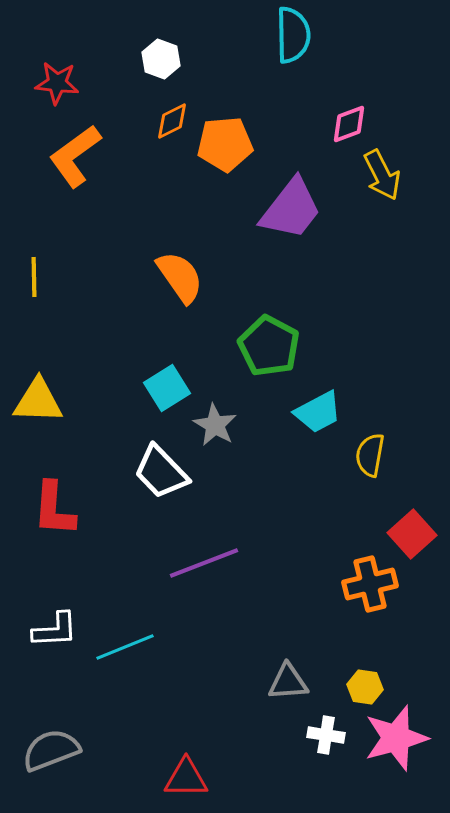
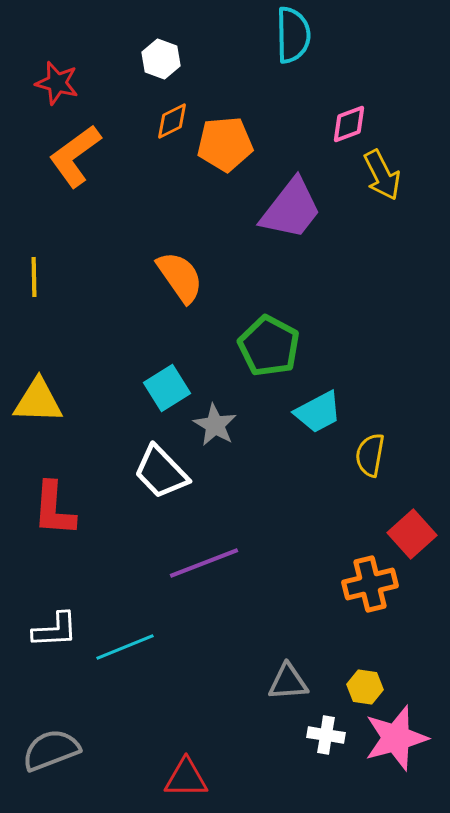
red star: rotated 9 degrees clockwise
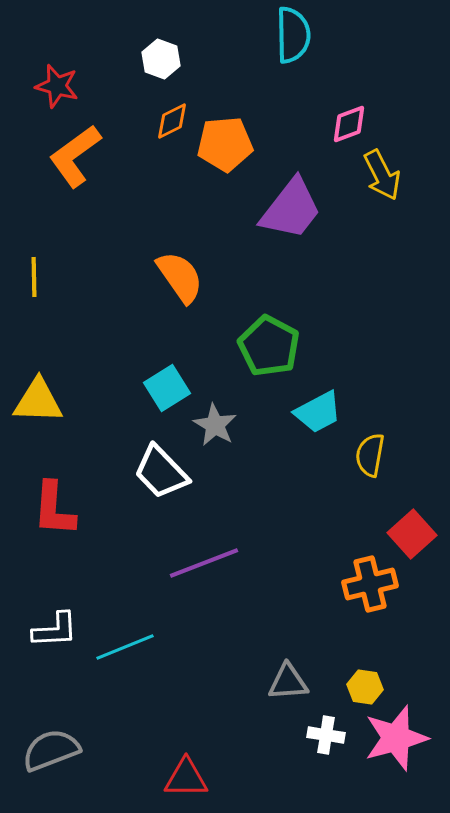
red star: moved 3 px down
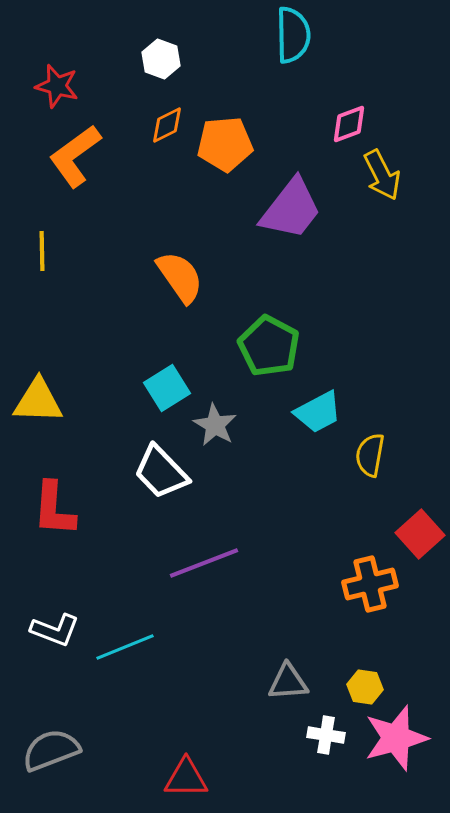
orange diamond: moved 5 px left, 4 px down
yellow line: moved 8 px right, 26 px up
red square: moved 8 px right
white L-shape: rotated 24 degrees clockwise
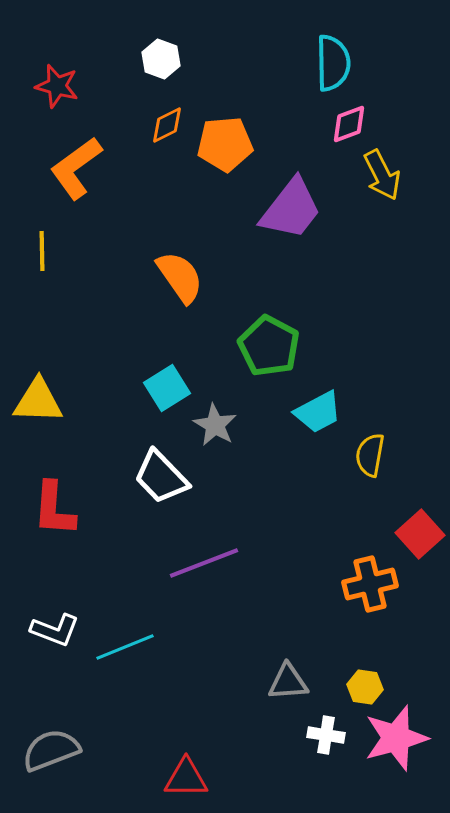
cyan semicircle: moved 40 px right, 28 px down
orange L-shape: moved 1 px right, 12 px down
white trapezoid: moved 5 px down
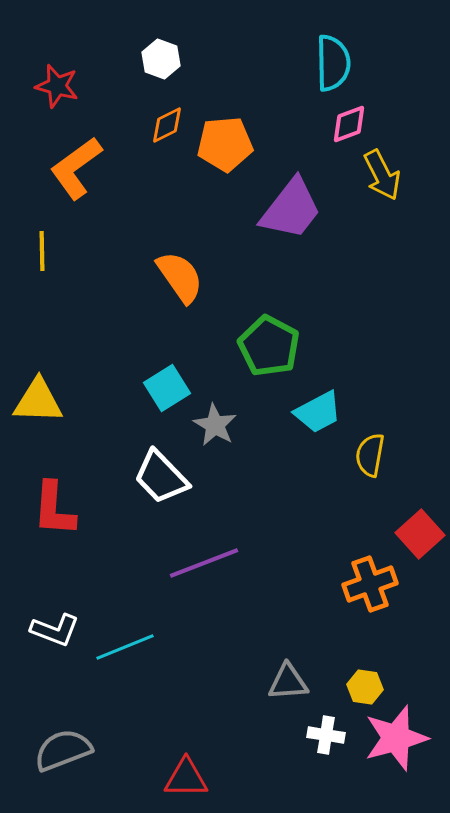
orange cross: rotated 6 degrees counterclockwise
gray semicircle: moved 12 px right
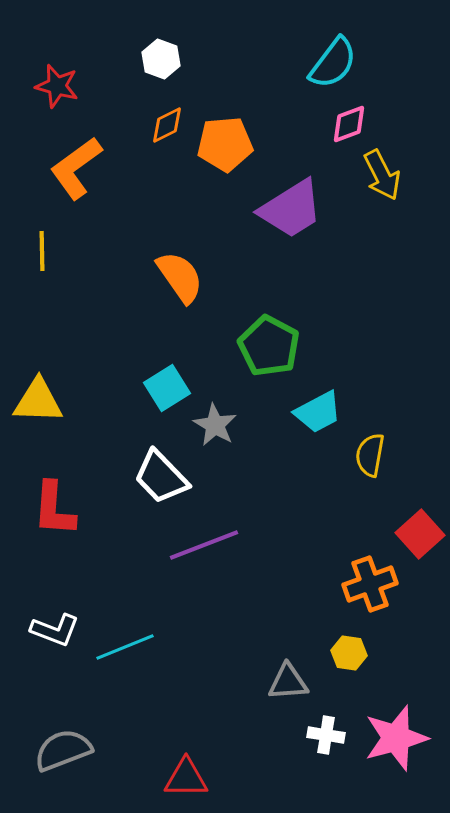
cyan semicircle: rotated 38 degrees clockwise
purple trapezoid: rotated 20 degrees clockwise
purple line: moved 18 px up
yellow hexagon: moved 16 px left, 34 px up
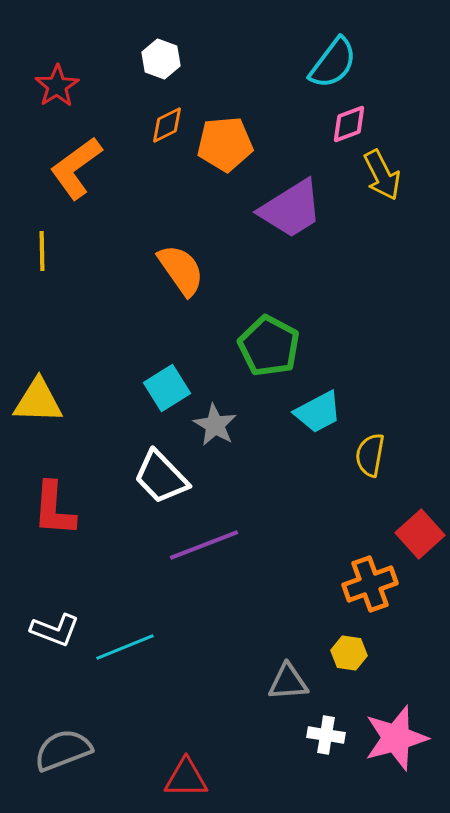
red star: rotated 24 degrees clockwise
orange semicircle: moved 1 px right, 7 px up
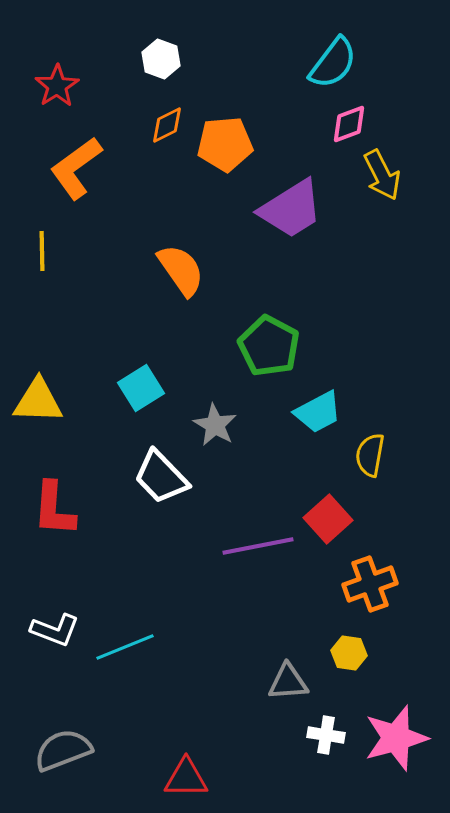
cyan square: moved 26 px left
red square: moved 92 px left, 15 px up
purple line: moved 54 px right, 1 px down; rotated 10 degrees clockwise
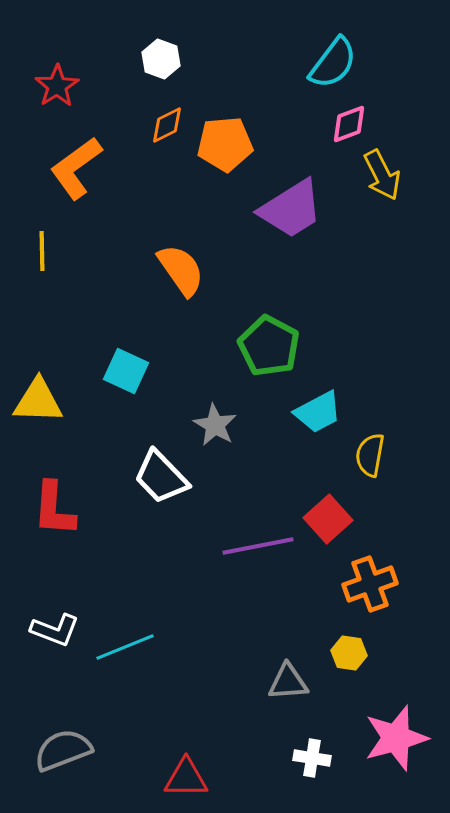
cyan square: moved 15 px left, 17 px up; rotated 33 degrees counterclockwise
white cross: moved 14 px left, 23 px down
